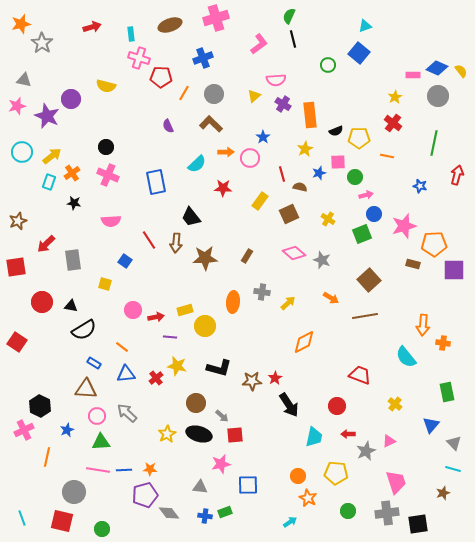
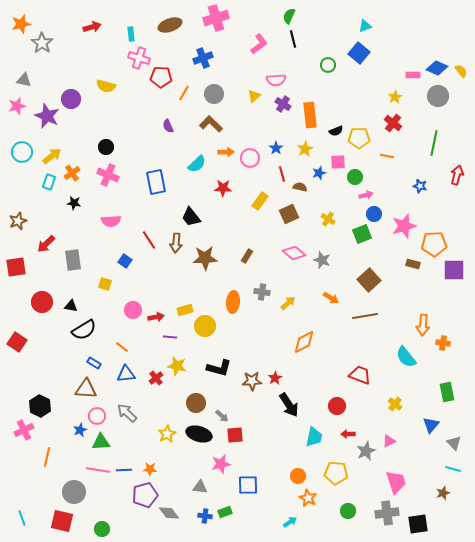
blue star at (263, 137): moved 13 px right, 11 px down
blue star at (67, 430): moved 13 px right
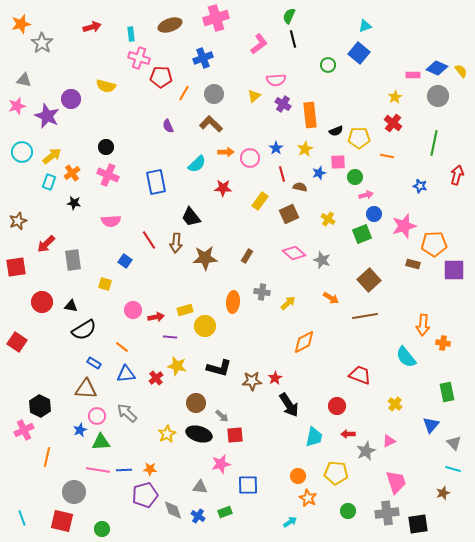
gray diamond at (169, 513): moved 4 px right, 3 px up; rotated 20 degrees clockwise
blue cross at (205, 516): moved 7 px left; rotated 24 degrees clockwise
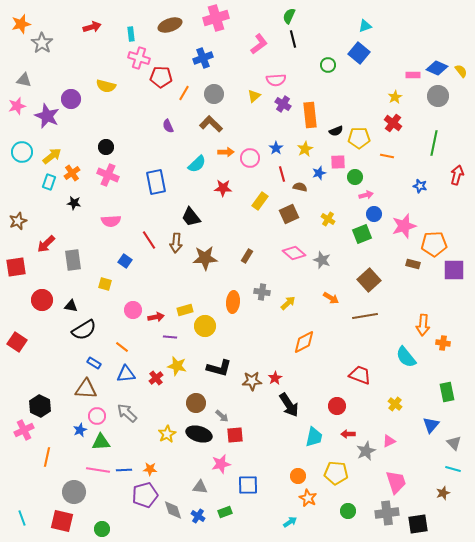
red circle at (42, 302): moved 2 px up
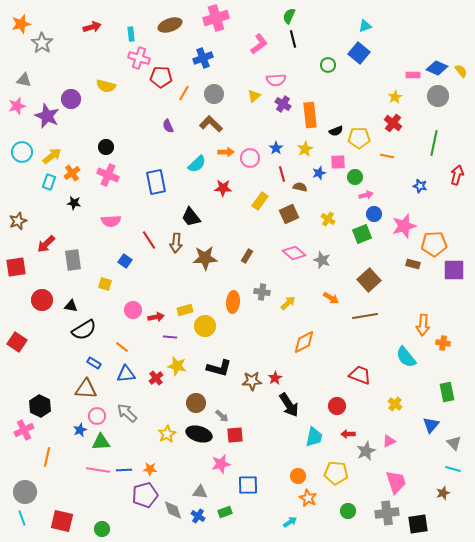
gray triangle at (200, 487): moved 5 px down
gray circle at (74, 492): moved 49 px left
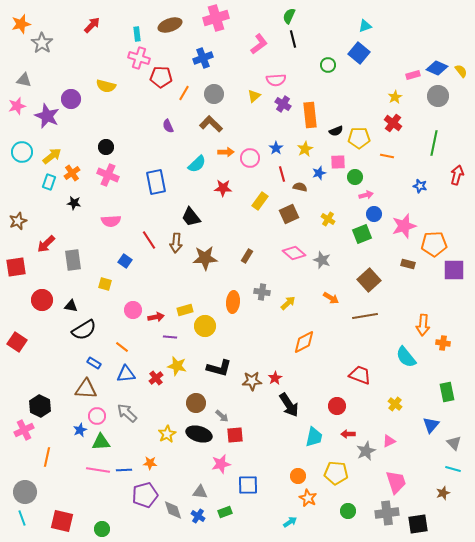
red arrow at (92, 27): moved 2 px up; rotated 30 degrees counterclockwise
cyan rectangle at (131, 34): moved 6 px right
pink rectangle at (413, 75): rotated 16 degrees counterclockwise
brown rectangle at (413, 264): moved 5 px left
orange star at (150, 469): moved 6 px up
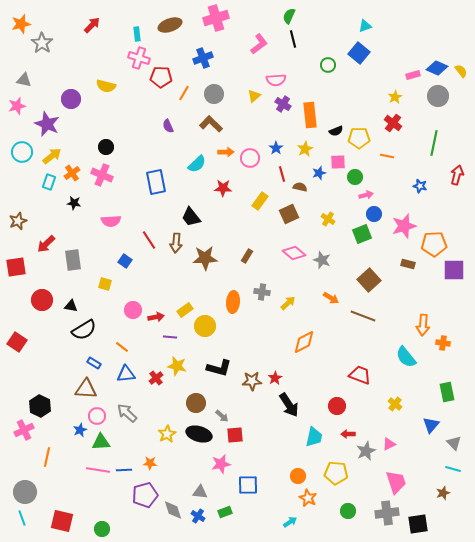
purple star at (47, 116): moved 8 px down
pink cross at (108, 175): moved 6 px left
yellow rectangle at (185, 310): rotated 21 degrees counterclockwise
brown line at (365, 316): moved 2 px left; rotated 30 degrees clockwise
pink triangle at (389, 441): moved 3 px down
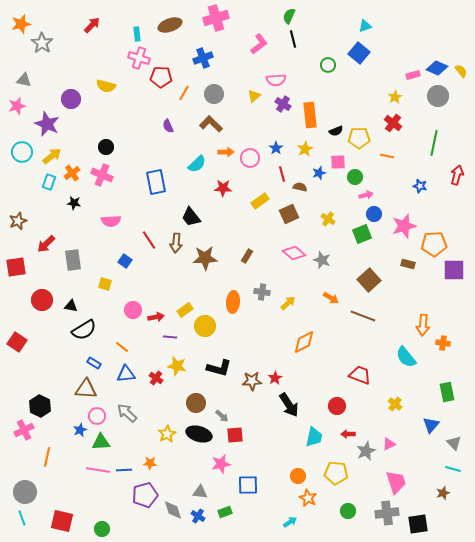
yellow rectangle at (260, 201): rotated 18 degrees clockwise
red cross at (156, 378): rotated 16 degrees counterclockwise
